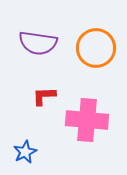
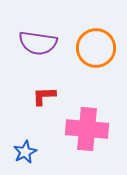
pink cross: moved 9 px down
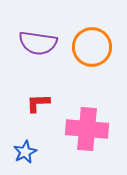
orange circle: moved 4 px left, 1 px up
red L-shape: moved 6 px left, 7 px down
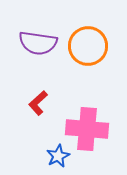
orange circle: moved 4 px left, 1 px up
red L-shape: rotated 40 degrees counterclockwise
blue star: moved 33 px right, 4 px down
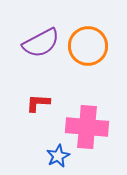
purple semicircle: moved 3 px right; rotated 36 degrees counterclockwise
red L-shape: rotated 45 degrees clockwise
pink cross: moved 2 px up
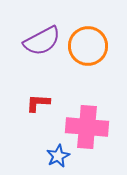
purple semicircle: moved 1 px right, 2 px up
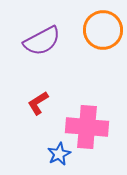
orange circle: moved 15 px right, 16 px up
red L-shape: rotated 35 degrees counterclockwise
blue star: moved 1 px right, 2 px up
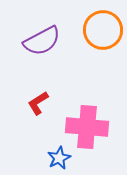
blue star: moved 4 px down
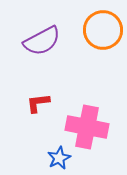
red L-shape: rotated 25 degrees clockwise
pink cross: rotated 6 degrees clockwise
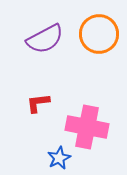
orange circle: moved 4 px left, 4 px down
purple semicircle: moved 3 px right, 2 px up
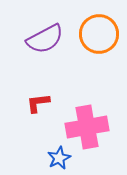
pink cross: rotated 21 degrees counterclockwise
